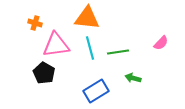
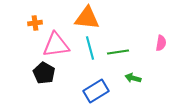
orange cross: rotated 24 degrees counterclockwise
pink semicircle: rotated 35 degrees counterclockwise
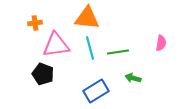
black pentagon: moved 1 px left, 1 px down; rotated 10 degrees counterclockwise
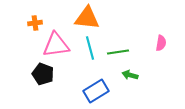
green arrow: moved 3 px left, 3 px up
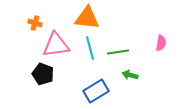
orange cross: rotated 24 degrees clockwise
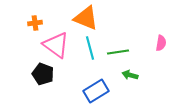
orange triangle: moved 1 px left; rotated 16 degrees clockwise
orange cross: rotated 24 degrees counterclockwise
pink triangle: rotated 44 degrees clockwise
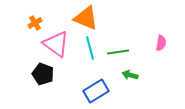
orange cross: rotated 24 degrees counterclockwise
pink triangle: moved 1 px up
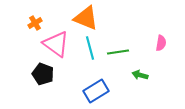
green arrow: moved 10 px right
